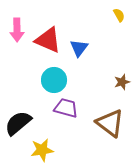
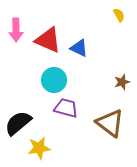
pink arrow: moved 1 px left
blue triangle: rotated 42 degrees counterclockwise
yellow star: moved 3 px left, 2 px up
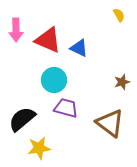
black semicircle: moved 4 px right, 4 px up
